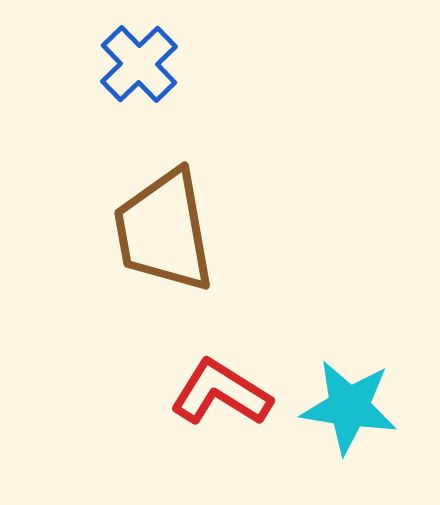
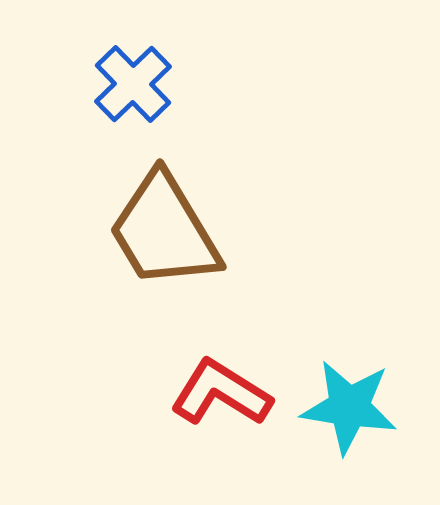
blue cross: moved 6 px left, 20 px down
brown trapezoid: rotated 21 degrees counterclockwise
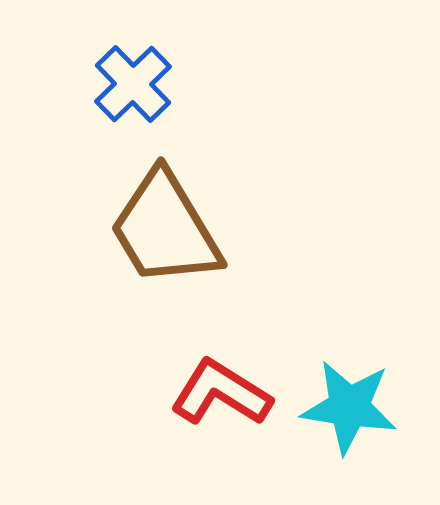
brown trapezoid: moved 1 px right, 2 px up
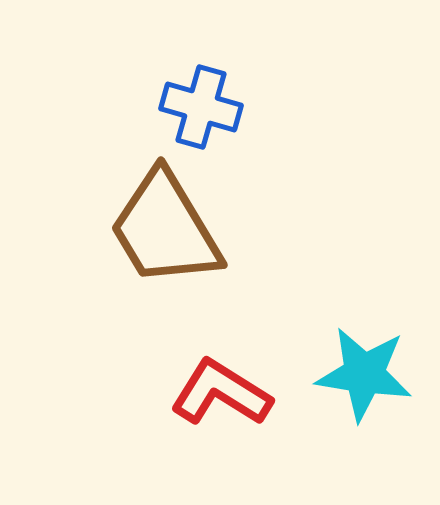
blue cross: moved 68 px right, 23 px down; rotated 30 degrees counterclockwise
cyan star: moved 15 px right, 33 px up
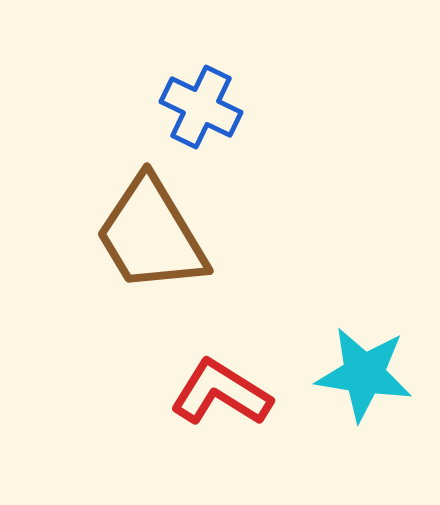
blue cross: rotated 10 degrees clockwise
brown trapezoid: moved 14 px left, 6 px down
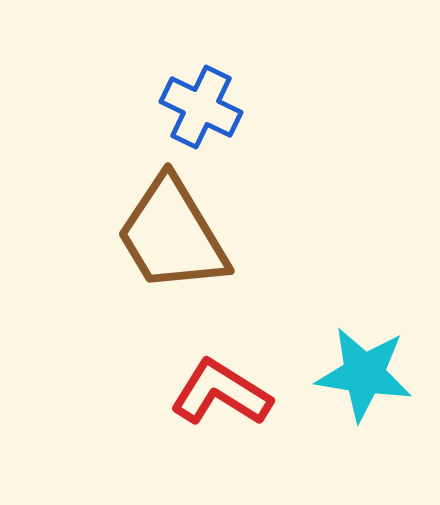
brown trapezoid: moved 21 px right
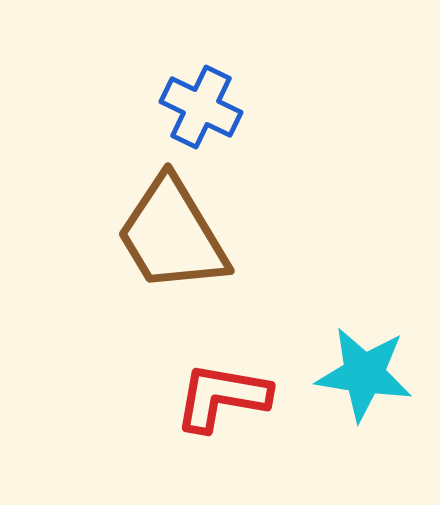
red L-shape: moved 1 px right, 4 px down; rotated 22 degrees counterclockwise
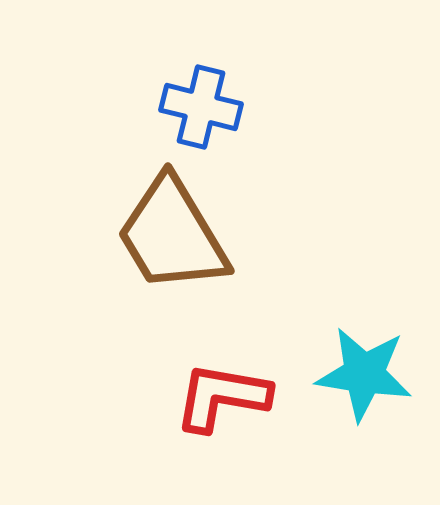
blue cross: rotated 12 degrees counterclockwise
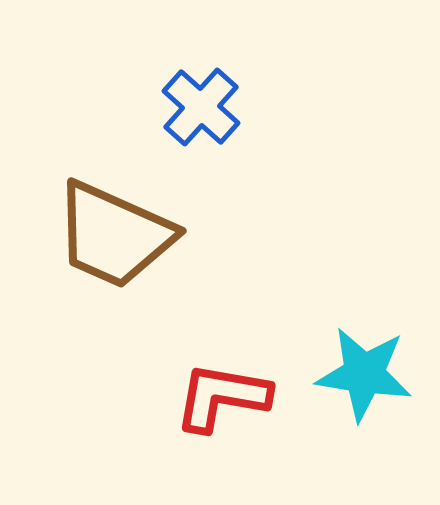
blue cross: rotated 28 degrees clockwise
brown trapezoid: moved 58 px left; rotated 35 degrees counterclockwise
